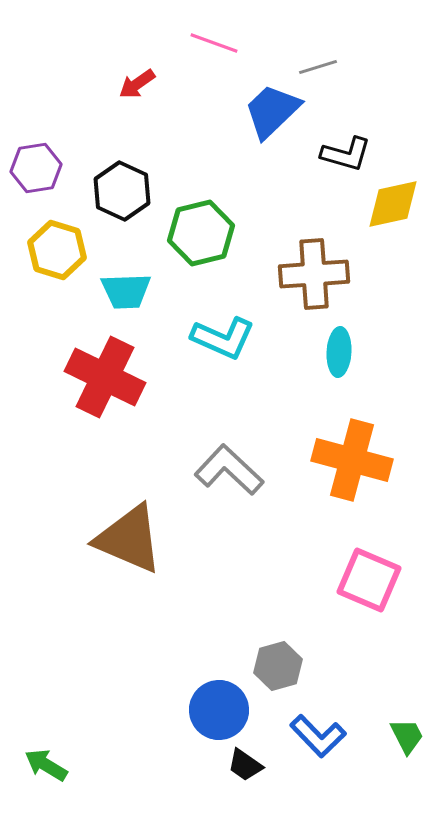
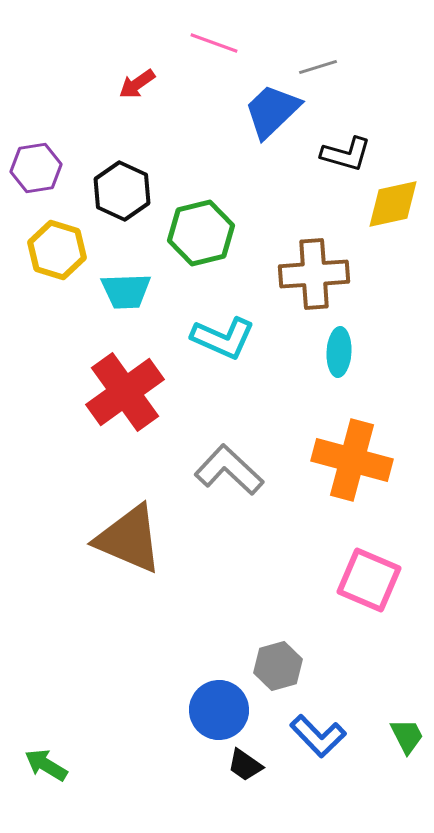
red cross: moved 20 px right, 15 px down; rotated 28 degrees clockwise
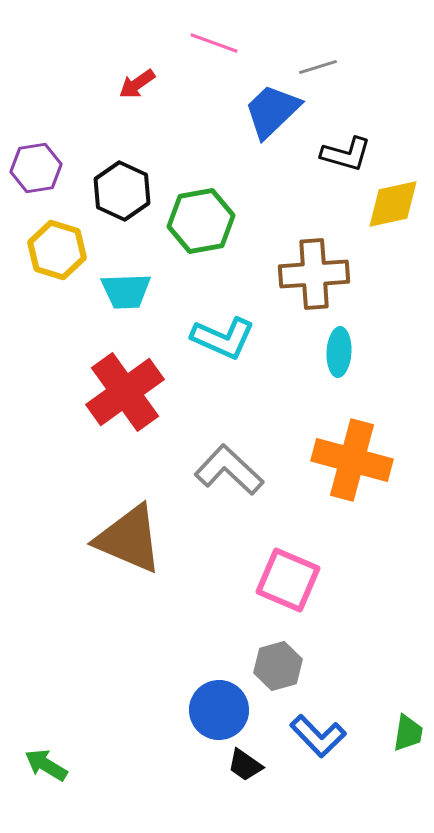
green hexagon: moved 12 px up; rotated 4 degrees clockwise
pink square: moved 81 px left
green trapezoid: moved 1 px right, 3 px up; rotated 36 degrees clockwise
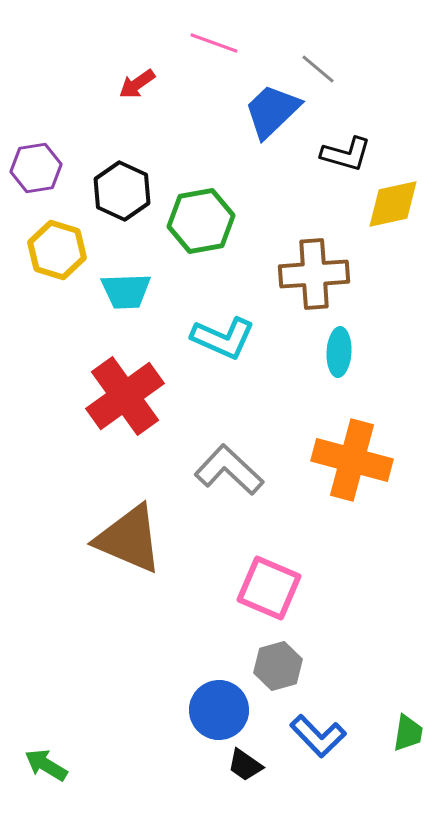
gray line: moved 2 px down; rotated 57 degrees clockwise
red cross: moved 4 px down
pink square: moved 19 px left, 8 px down
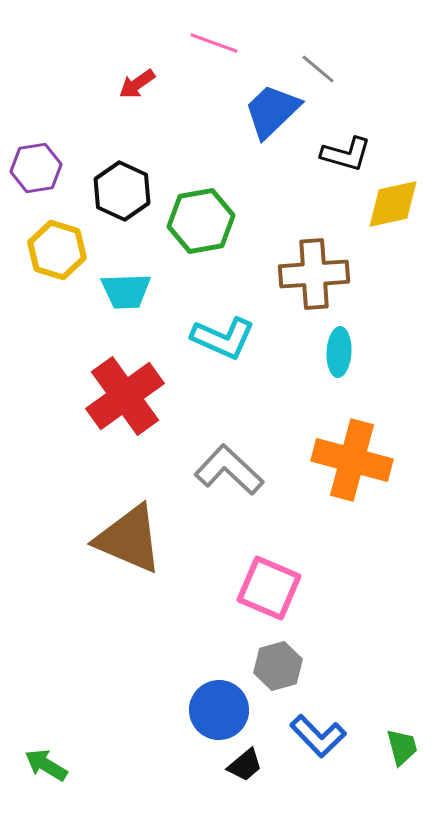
green trapezoid: moved 6 px left, 14 px down; rotated 24 degrees counterclockwise
black trapezoid: rotated 75 degrees counterclockwise
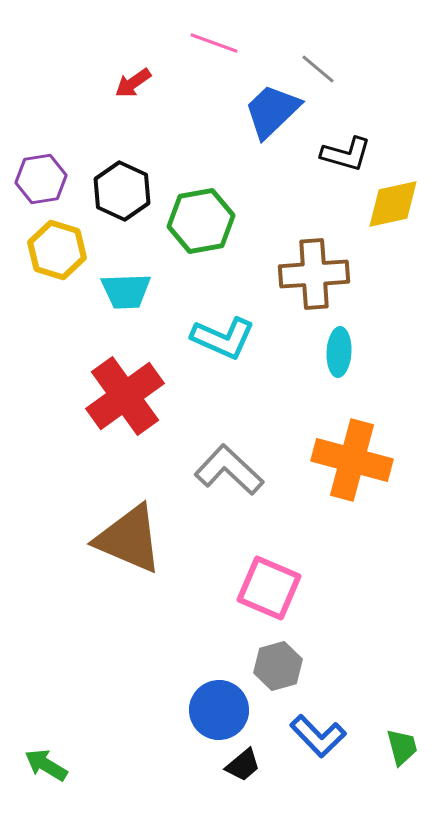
red arrow: moved 4 px left, 1 px up
purple hexagon: moved 5 px right, 11 px down
black trapezoid: moved 2 px left
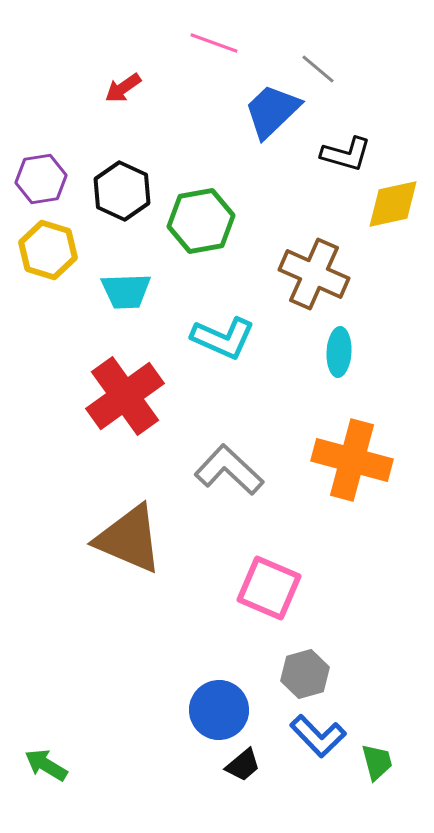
red arrow: moved 10 px left, 5 px down
yellow hexagon: moved 9 px left
brown cross: rotated 28 degrees clockwise
gray hexagon: moved 27 px right, 8 px down
green trapezoid: moved 25 px left, 15 px down
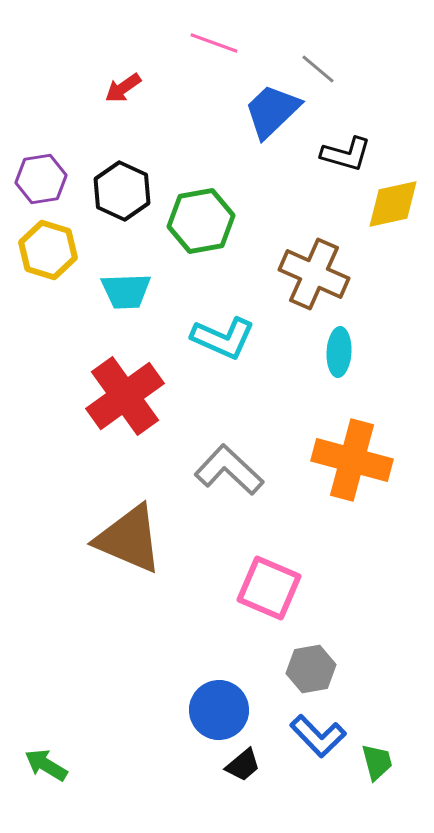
gray hexagon: moved 6 px right, 5 px up; rotated 6 degrees clockwise
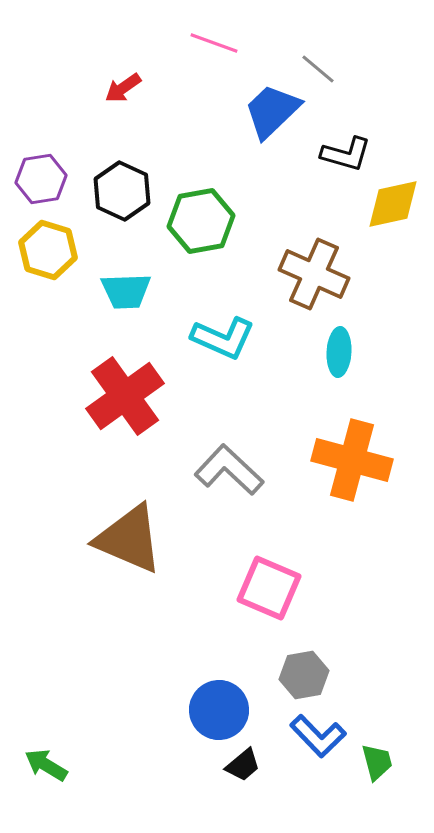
gray hexagon: moved 7 px left, 6 px down
